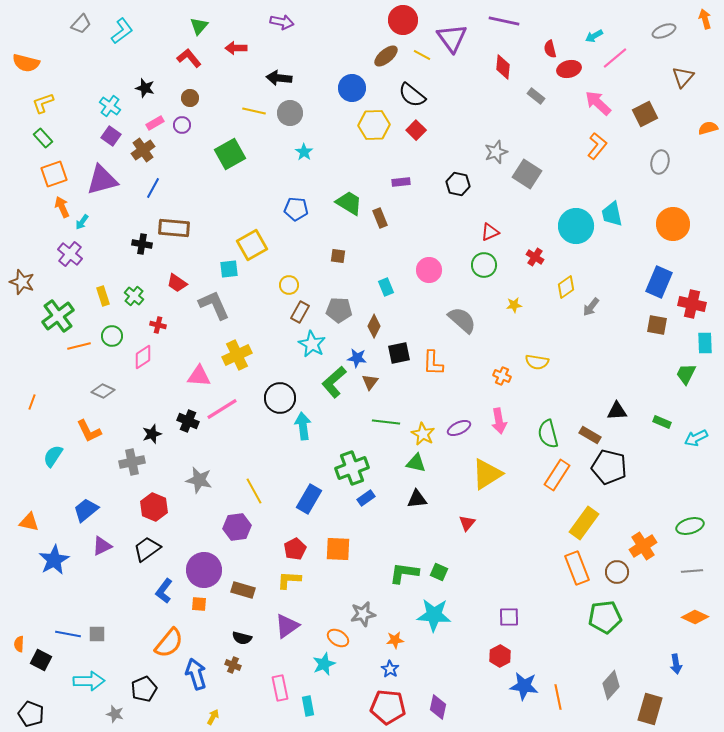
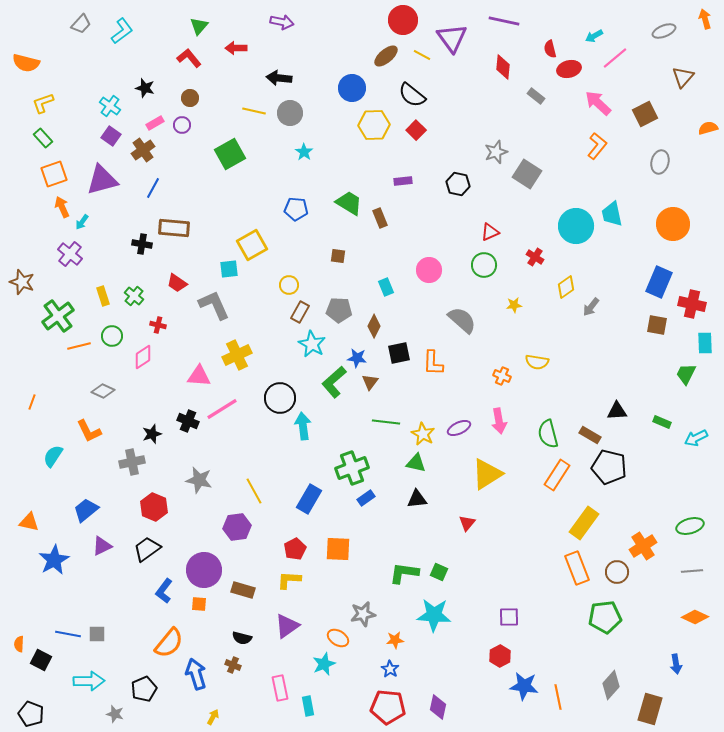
purple rectangle at (401, 182): moved 2 px right, 1 px up
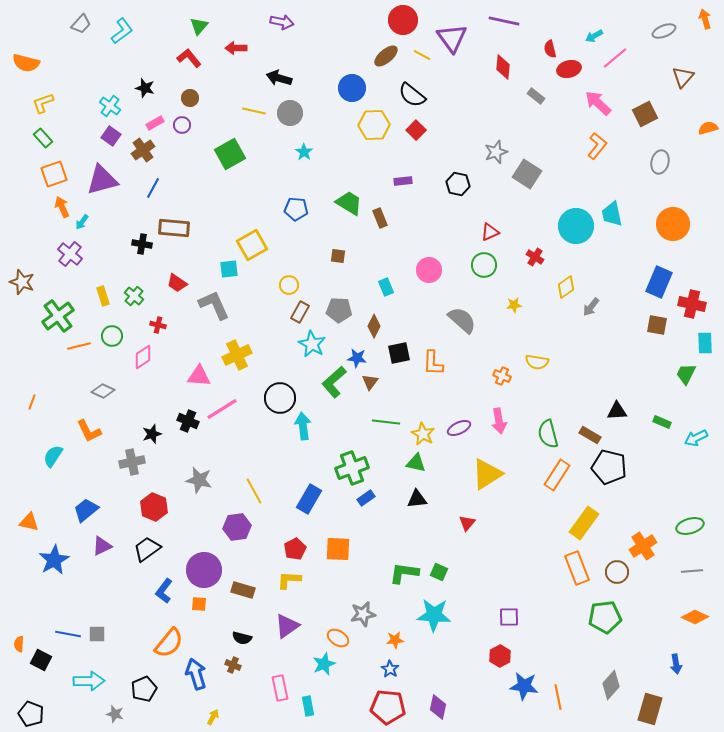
black arrow at (279, 78): rotated 10 degrees clockwise
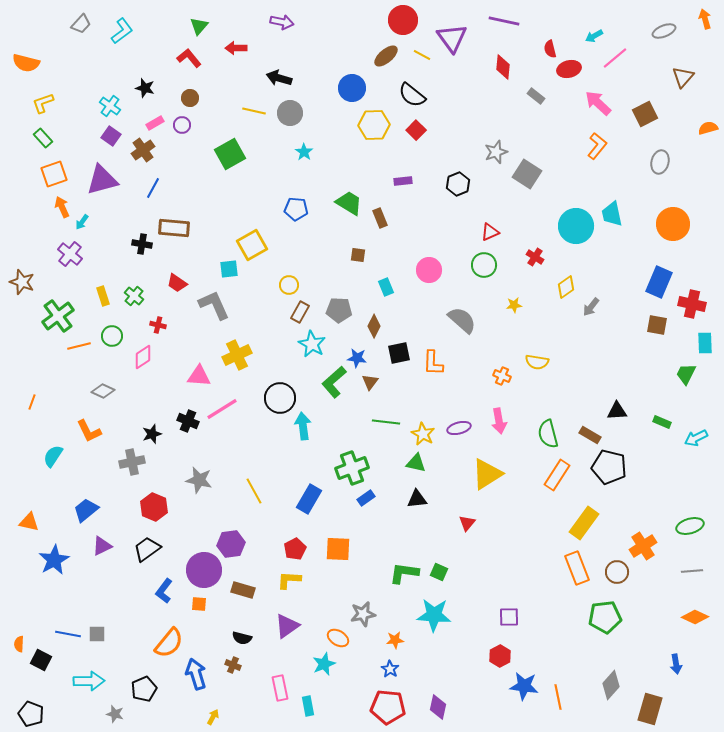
black hexagon at (458, 184): rotated 25 degrees clockwise
brown square at (338, 256): moved 20 px right, 1 px up
purple ellipse at (459, 428): rotated 10 degrees clockwise
purple hexagon at (237, 527): moved 6 px left, 17 px down
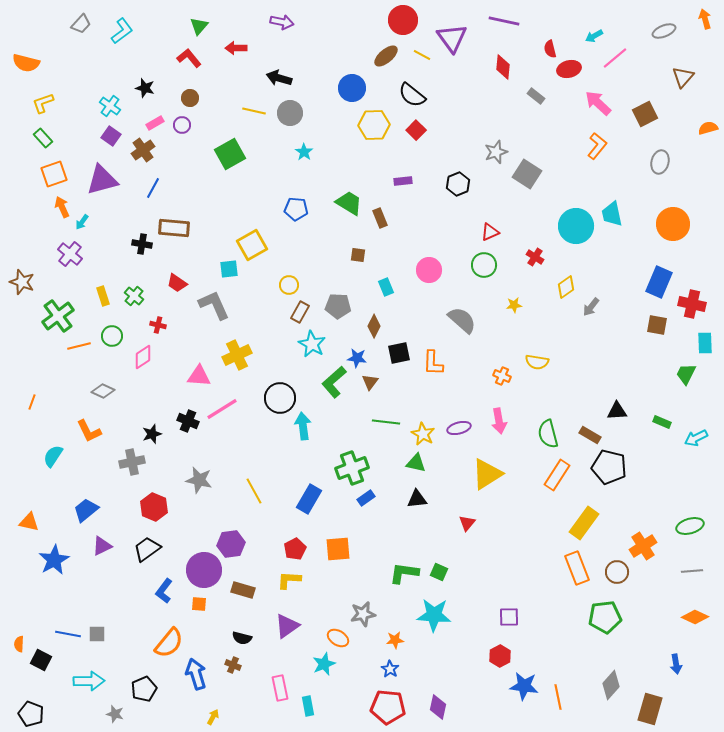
gray pentagon at (339, 310): moved 1 px left, 4 px up
orange square at (338, 549): rotated 8 degrees counterclockwise
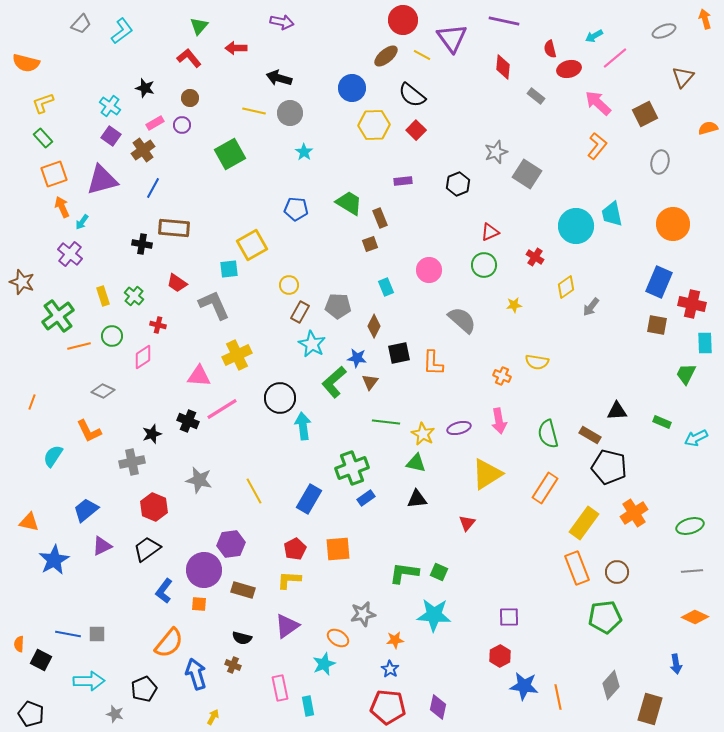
brown square at (358, 255): moved 12 px right, 11 px up; rotated 28 degrees counterclockwise
orange rectangle at (557, 475): moved 12 px left, 13 px down
orange cross at (643, 546): moved 9 px left, 33 px up
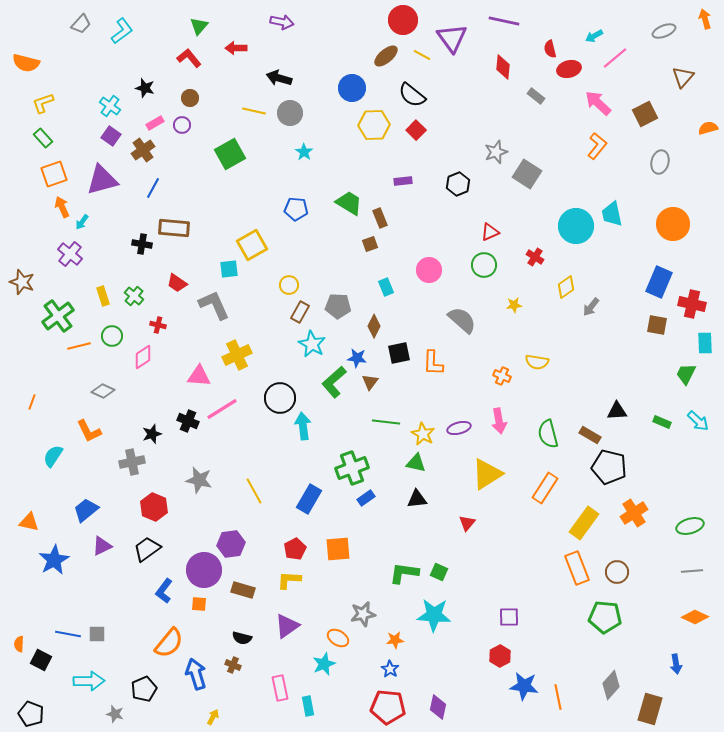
cyan arrow at (696, 438): moved 2 px right, 17 px up; rotated 110 degrees counterclockwise
green pentagon at (605, 617): rotated 12 degrees clockwise
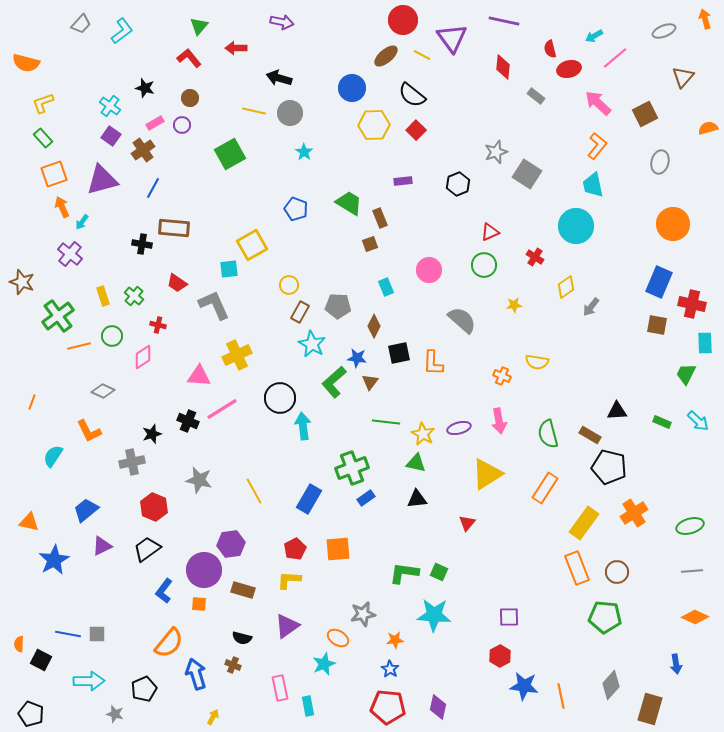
blue pentagon at (296, 209): rotated 15 degrees clockwise
cyan trapezoid at (612, 214): moved 19 px left, 29 px up
orange line at (558, 697): moved 3 px right, 1 px up
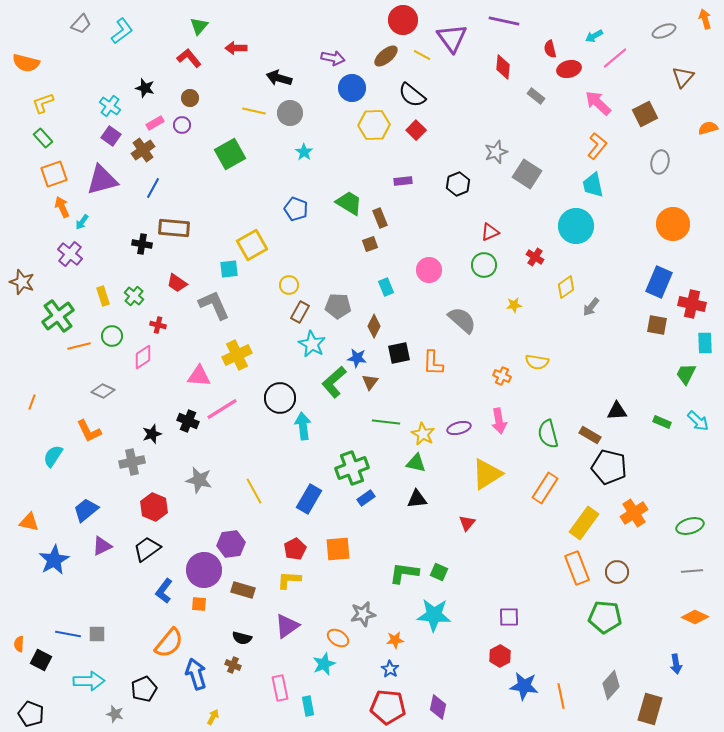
purple arrow at (282, 22): moved 51 px right, 36 px down
